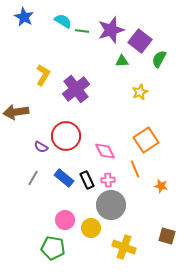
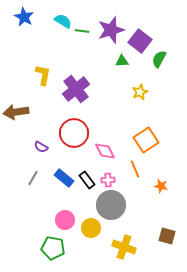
yellow L-shape: rotated 20 degrees counterclockwise
red circle: moved 8 px right, 3 px up
black rectangle: rotated 12 degrees counterclockwise
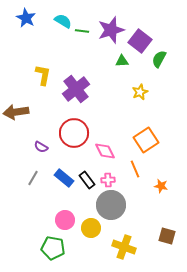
blue star: moved 2 px right, 1 px down
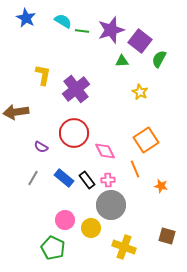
yellow star: rotated 21 degrees counterclockwise
green pentagon: rotated 15 degrees clockwise
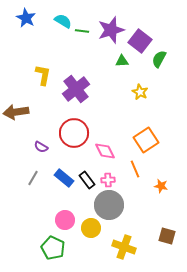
gray circle: moved 2 px left
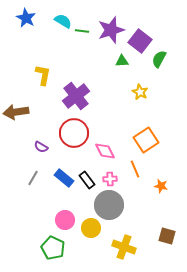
purple cross: moved 7 px down
pink cross: moved 2 px right, 1 px up
